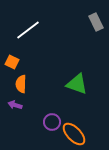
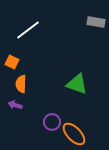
gray rectangle: rotated 54 degrees counterclockwise
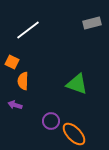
gray rectangle: moved 4 px left, 1 px down; rotated 24 degrees counterclockwise
orange semicircle: moved 2 px right, 3 px up
purple circle: moved 1 px left, 1 px up
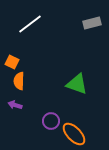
white line: moved 2 px right, 6 px up
orange semicircle: moved 4 px left
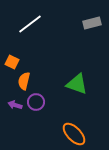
orange semicircle: moved 5 px right; rotated 12 degrees clockwise
purple circle: moved 15 px left, 19 px up
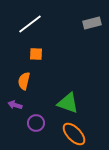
orange square: moved 24 px right, 8 px up; rotated 24 degrees counterclockwise
green triangle: moved 9 px left, 19 px down
purple circle: moved 21 px down
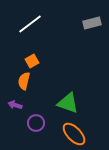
orange square: moved 4 px left, 7 px down; rotated 32 degrees counterclockwise
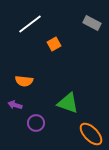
gray rectangle: rotated 42 degrees clockwise
orange square: moved 22 px right, 17 px up
orange semicircle: rotated 96 degrees counterclockwise
orange ellipse: moved 17 px right
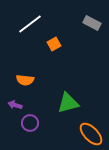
orange semicircle: moved 1 px right, 1 px up
green triangle: rotated 35 degrees counterclockwise
purple circle: moved 6 px left
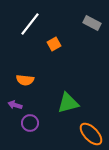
white line: rotated 15 degrees counterclockwise
